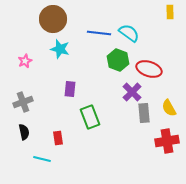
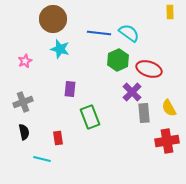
green hexagon: rotated 15 degrees clockwise
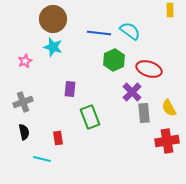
yellow rectangle: moved 2 px up
cyan semicircle: moved 1 px right, 2 px up
cyan star: moved 7 px left, 2 px up
green hexagon: moved 4 px left
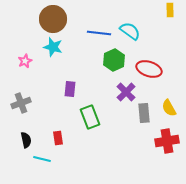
purple cross: moved 6 px left
gray cross: moved 2 px left, 1 px down
black semicircle: moved 2 px right, 8 px down
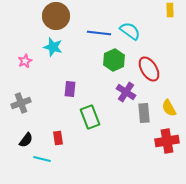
brown circle: moved 3 px right, 3 px up
red ellipse: rotated 40 degrees clockwise
purple cross: rotated 12 degrees counterclockwise
black semicircle: rotated 49 degrees clockwise
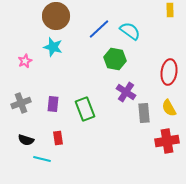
blue line: moved 4 px up; rotated 50 degrees counterclockwise
green hexagon: moved 1 px right, 1 px up; rotated 25 degrees counterclockwise
red ellipse: moved 20 px right, 3 px down; rotated 40 degrees clockwise
purple rectangle: moved 17 px left, 15 px down
green rectangle: moved 5 px left, 8 px up
black semicircle: rotated 70 degrees clockwise
